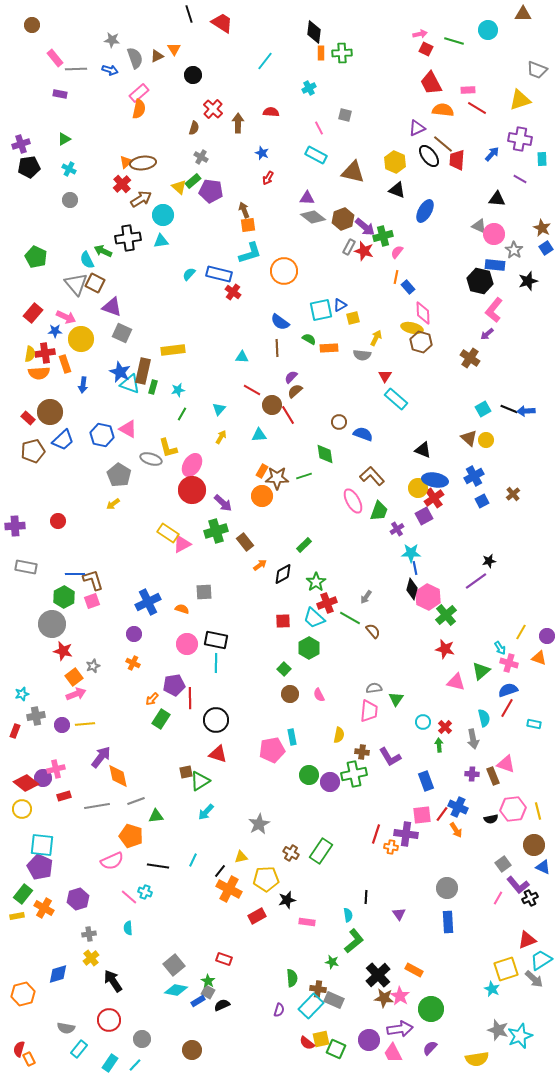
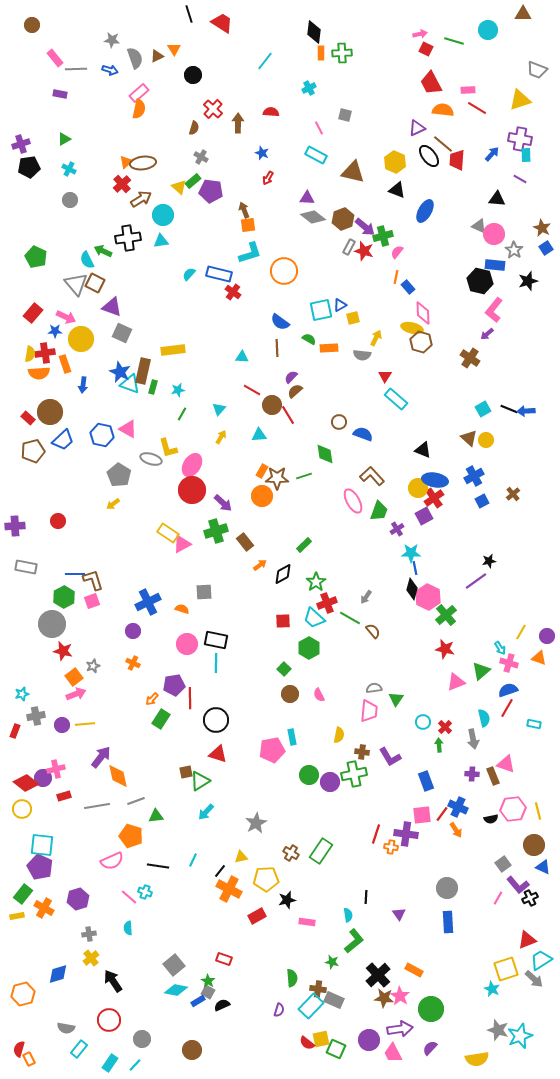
cyan rectangle at (542, 159): moved 16 px left, 4 px up
purple circle at (134, 634): moved 1 px left, 3 px up
pink triangle at (456, 682): rotated 36 degrees counterclockwise
gray star at (259, 824): moved 3 px left, 1 px up
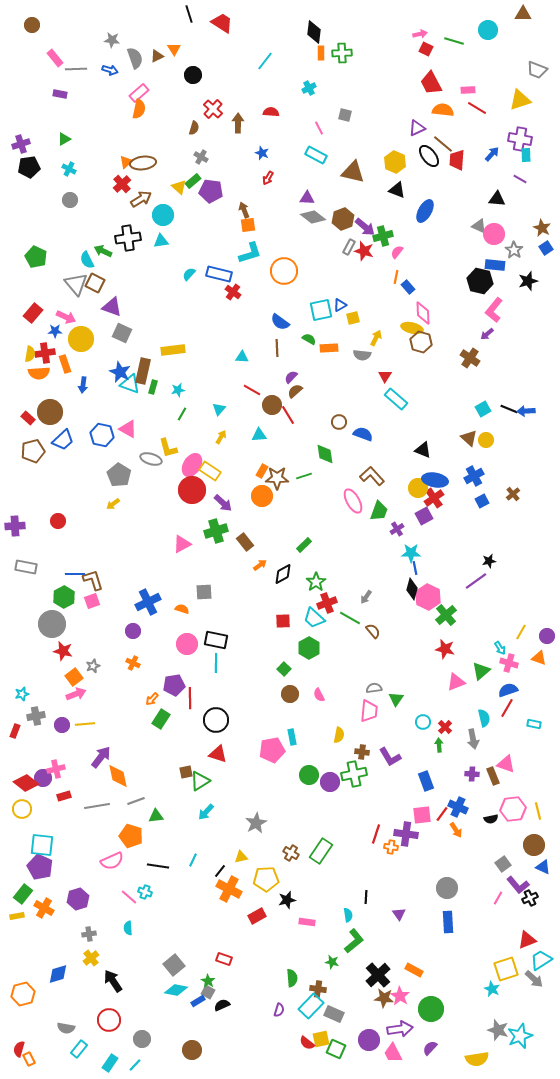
yellow rectangle at (168, 533): moved 42 px right, 62 px up
gray rectangle at (334, 1000): moved 14 px down
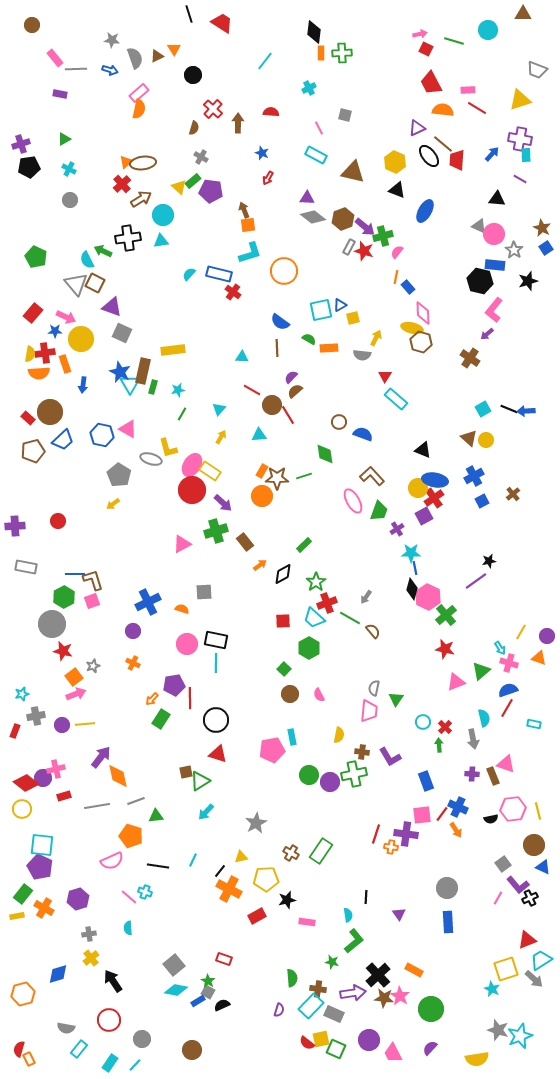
cyan triangle at (130, 384): rotated 40 degrees clockwise
gray semicircle at (374, 688): rotated 70 degrees counterclockwise
purple arrow at (400, 1029): moved 47 px left, 36 px up
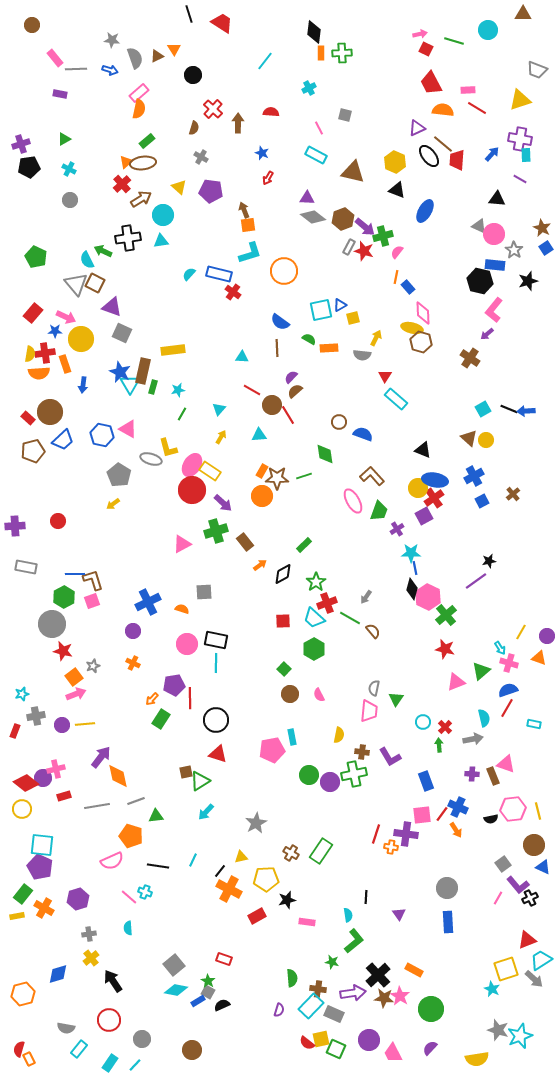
green rectangle at (193, 181): moved 46 px left, 40 px up
green hexagon at (309, 648): moved 5 px right, 1 px down
gray arrow at (473, 739): rotated 90 degrees counterclockwise
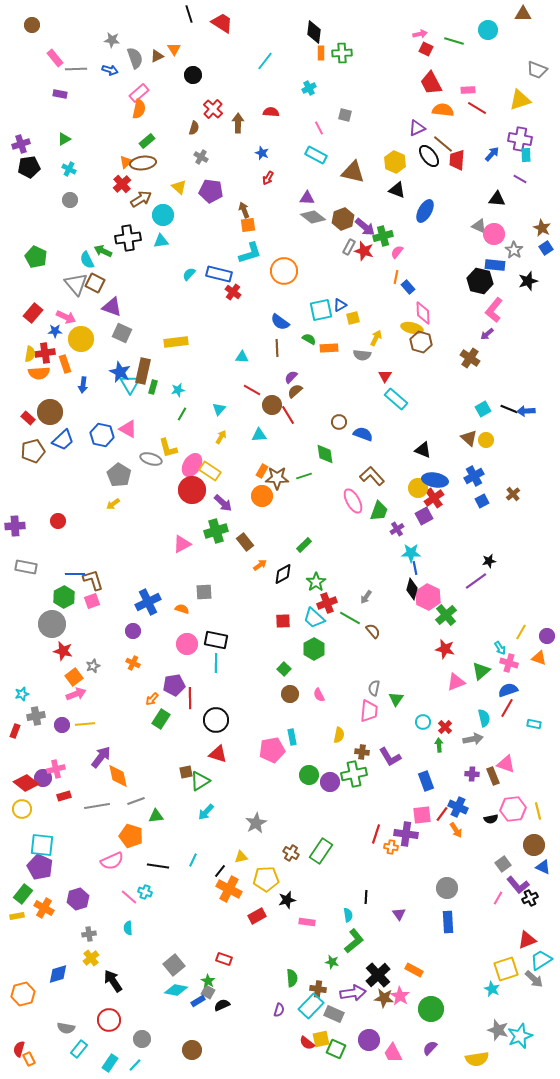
yellow rectangle at (173, 350): moved 3 px right, 8 px up
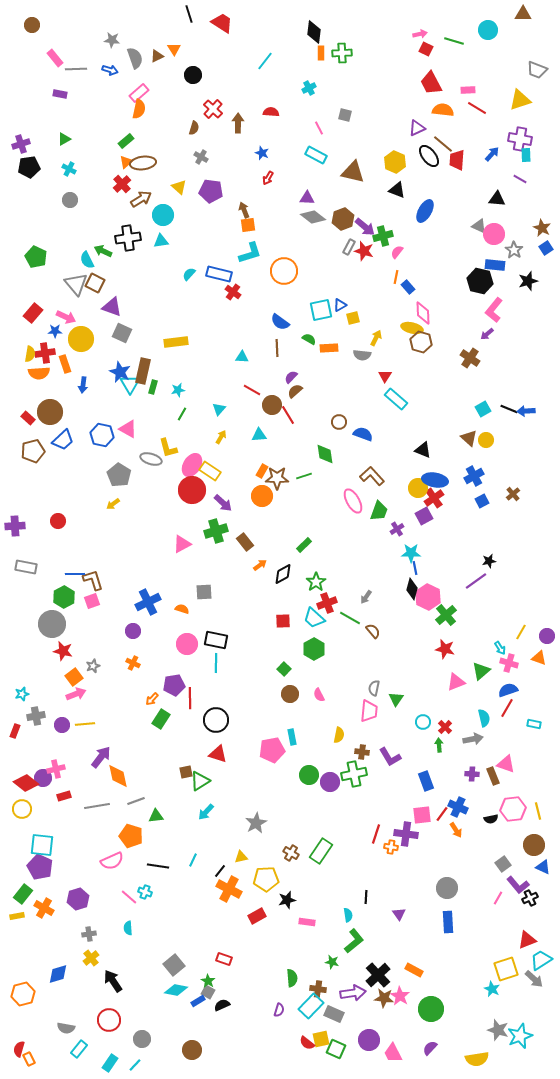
green rectangle at (147, 141): moved 21 px left
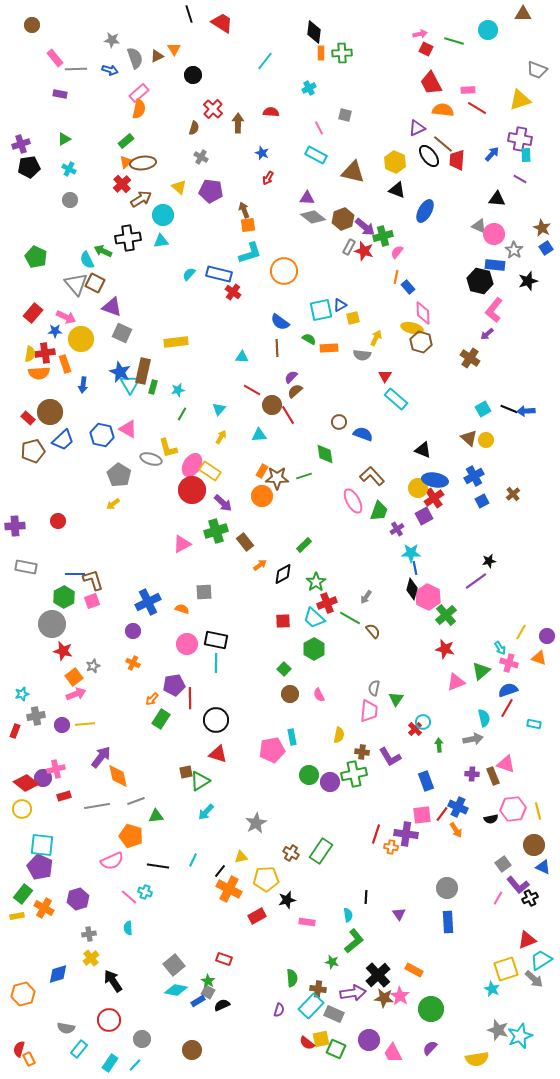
red cross at (445, 727): moved 30 px left, 2 px down
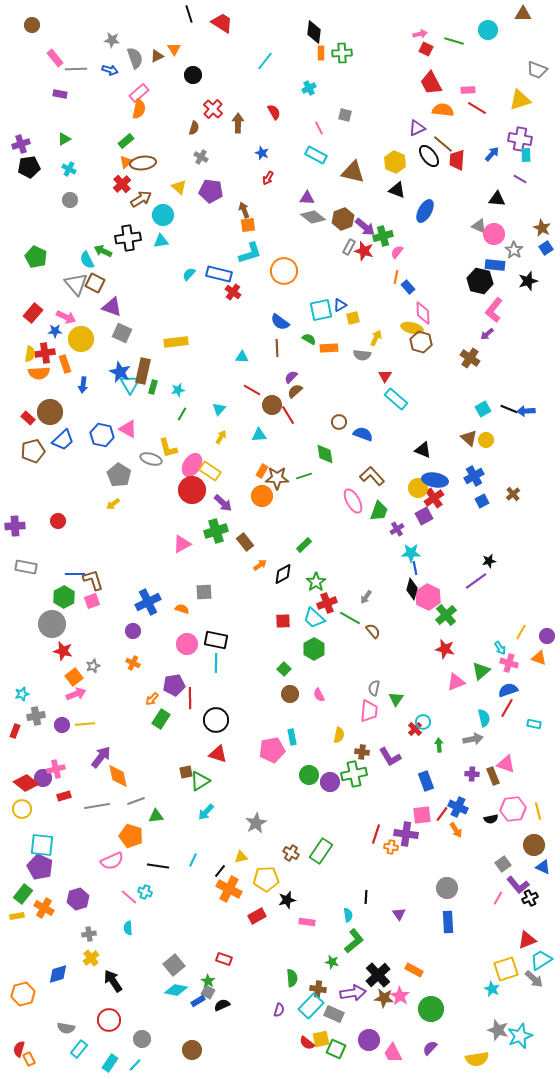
red semicircle at (271, 112): moved 3 px right; rotated 56 degrees clockwise
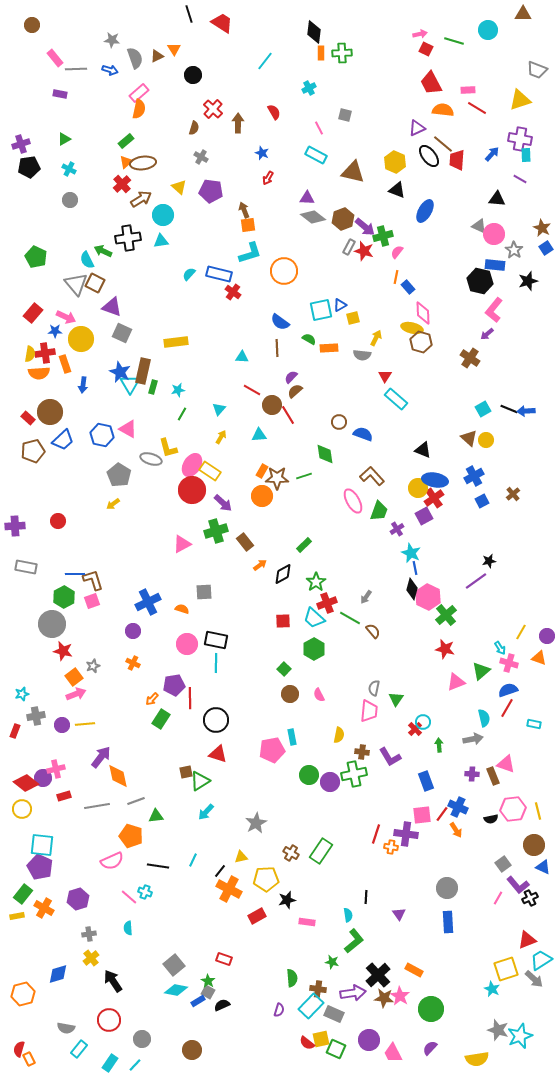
cyan star at (411, 553): rotated 24 degrees clockwise
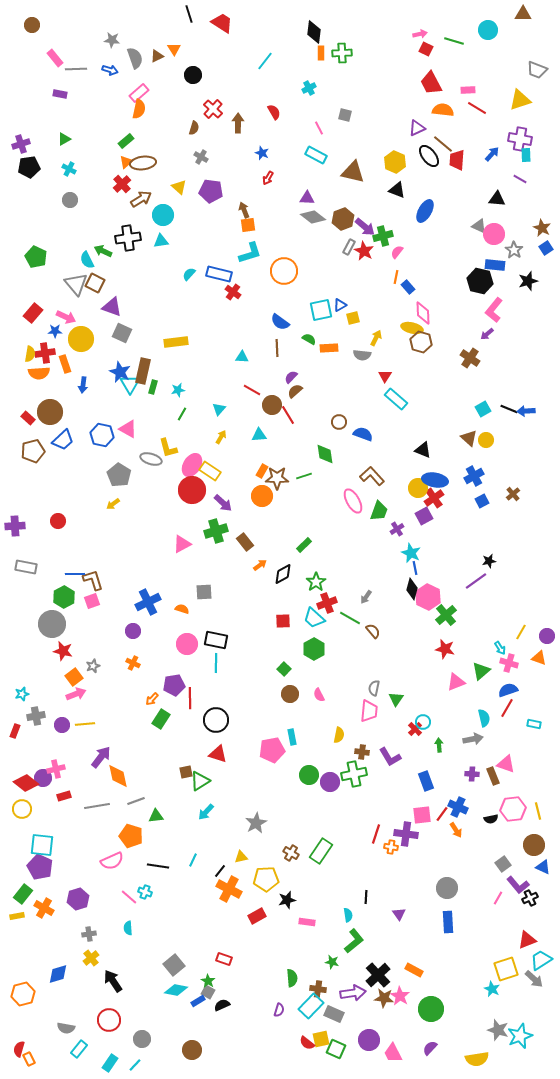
red star at (364, 251): rotated 12 degrees clockwise
